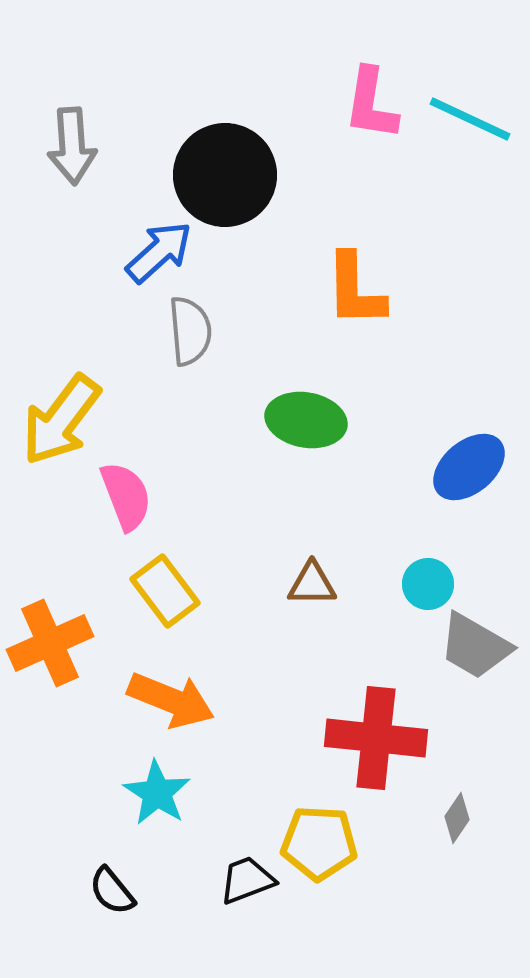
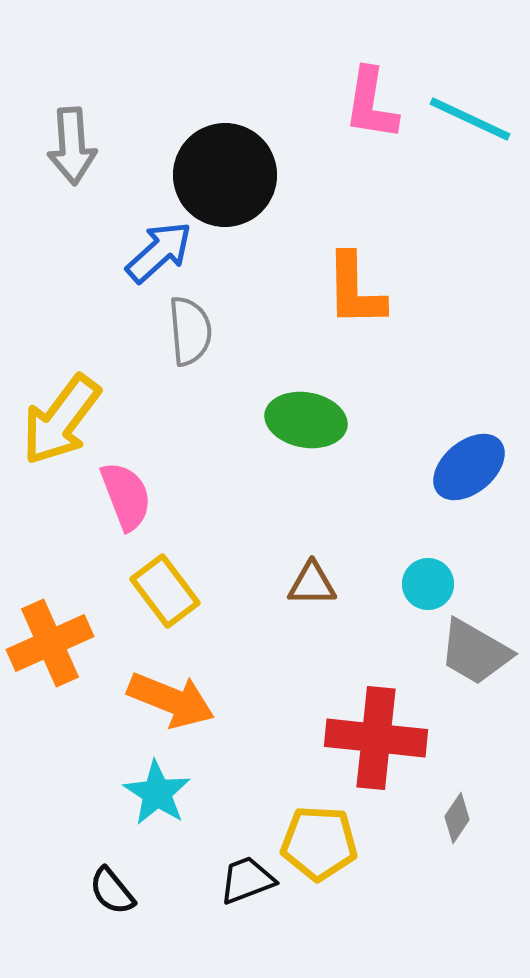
gray trapezoid: moved 6 px down
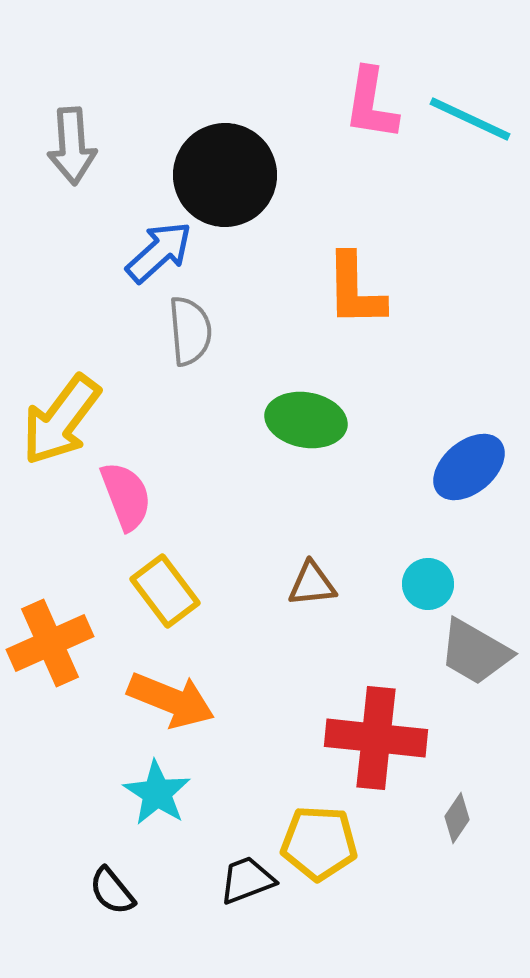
brown triangle: rotated 6 degrees counterclockwise
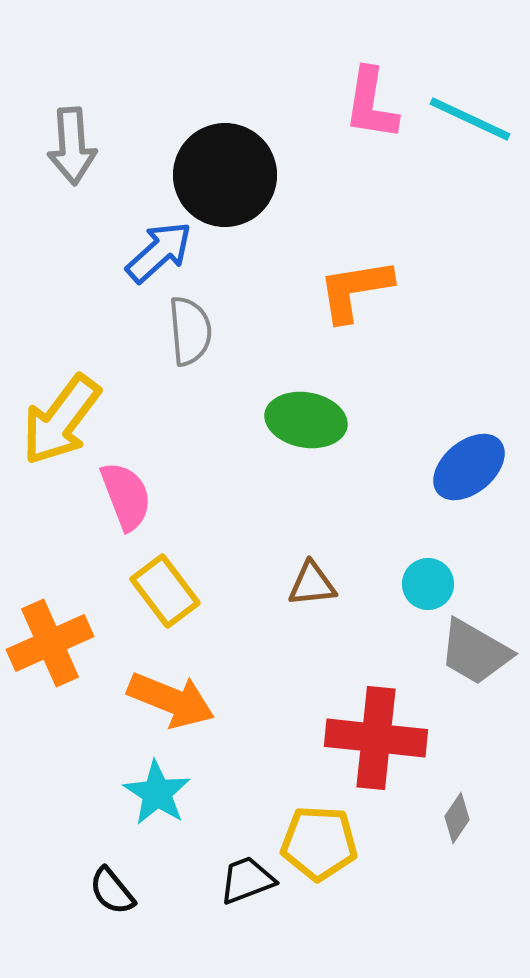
orange L-shape: rotated 82 degrees clockwise
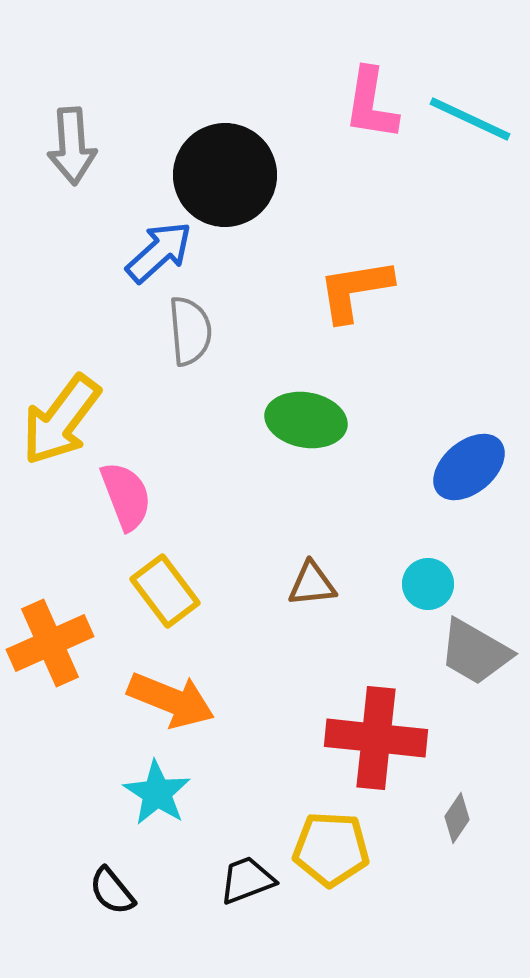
yellow pentagon: moved 12 px right, 6 px down
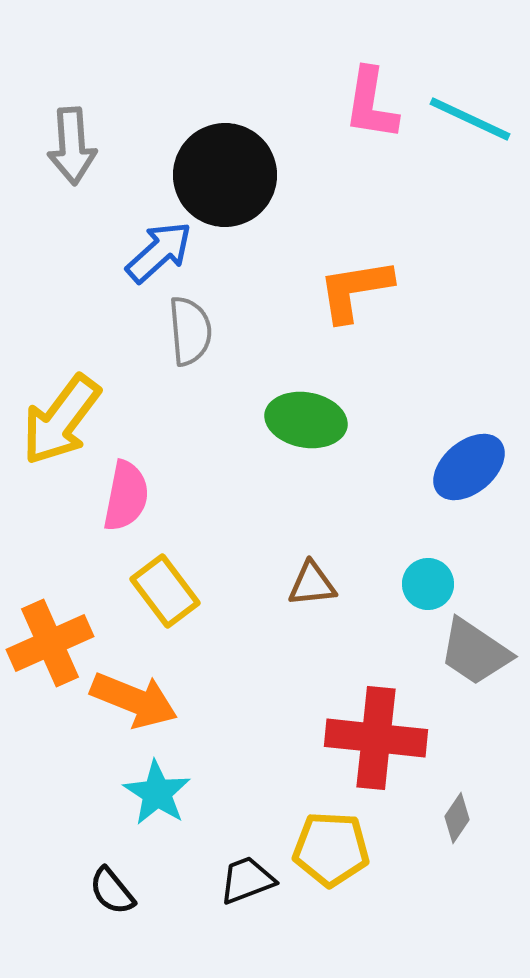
pink semicircle: rotated 32 degrees clockwise
gray trapezoid: rotated 4 degrees clockwise
orange arrow: moved 37 px left
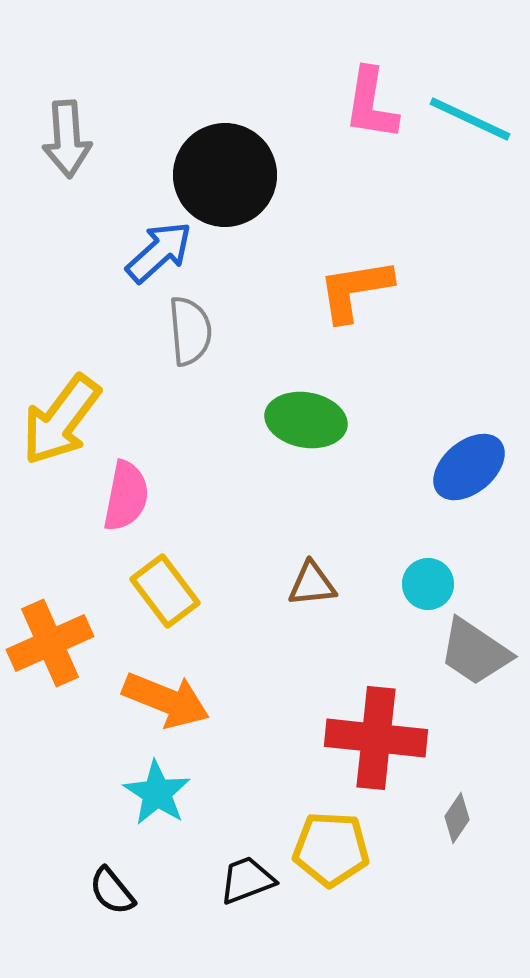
gray arrow: moved 5 px left, 7 px up
orange arrow: moved 32 px right
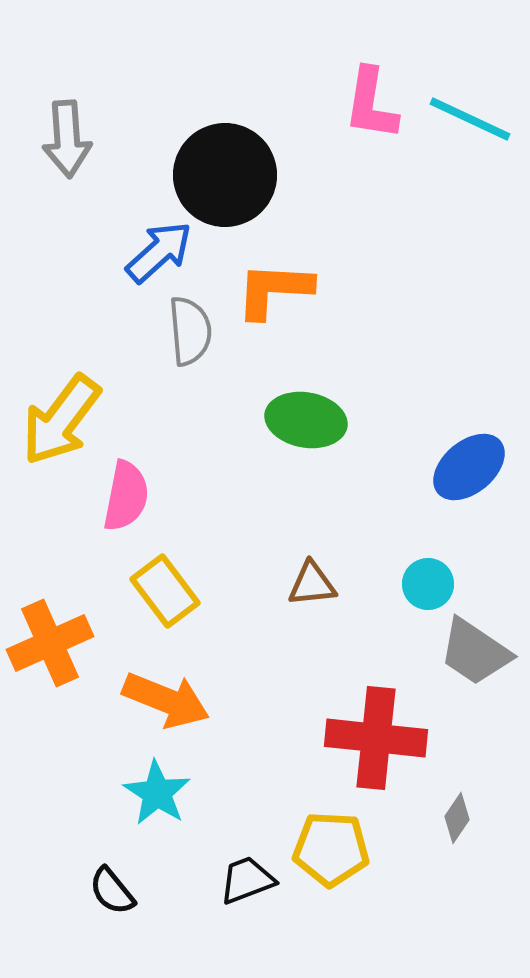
orange L-shape: moved 81 px left; rotated 12 degrees clockwise
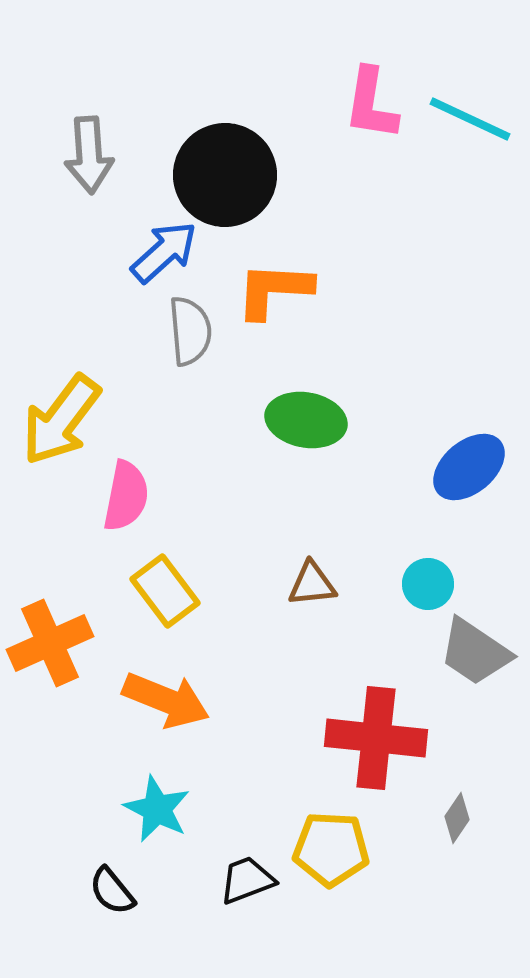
gray arrow: moved 22 px right, 16 px down
blue arrow: moved 5 px right
cyan star: moved 16 px down; rotated 6 degrees counterclockwise
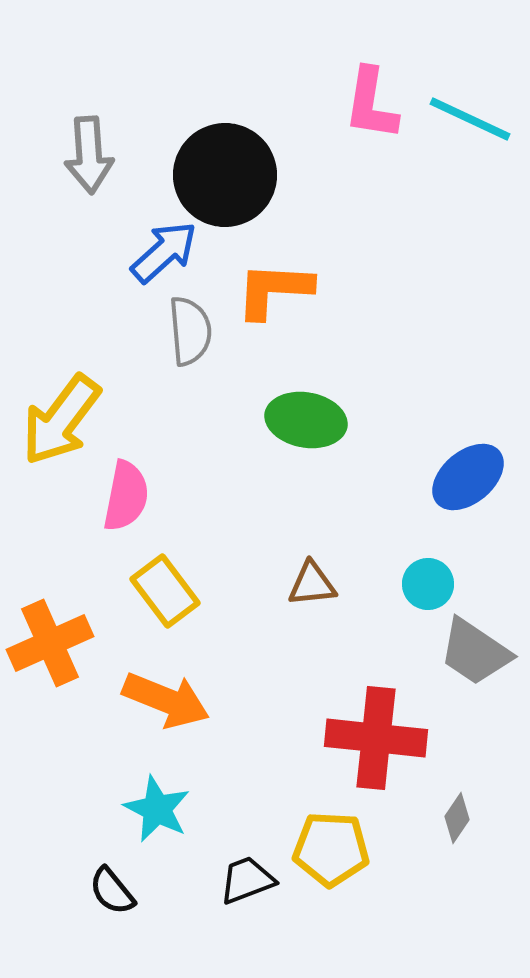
blue ellipse: moved 1 px left, 10 px down
